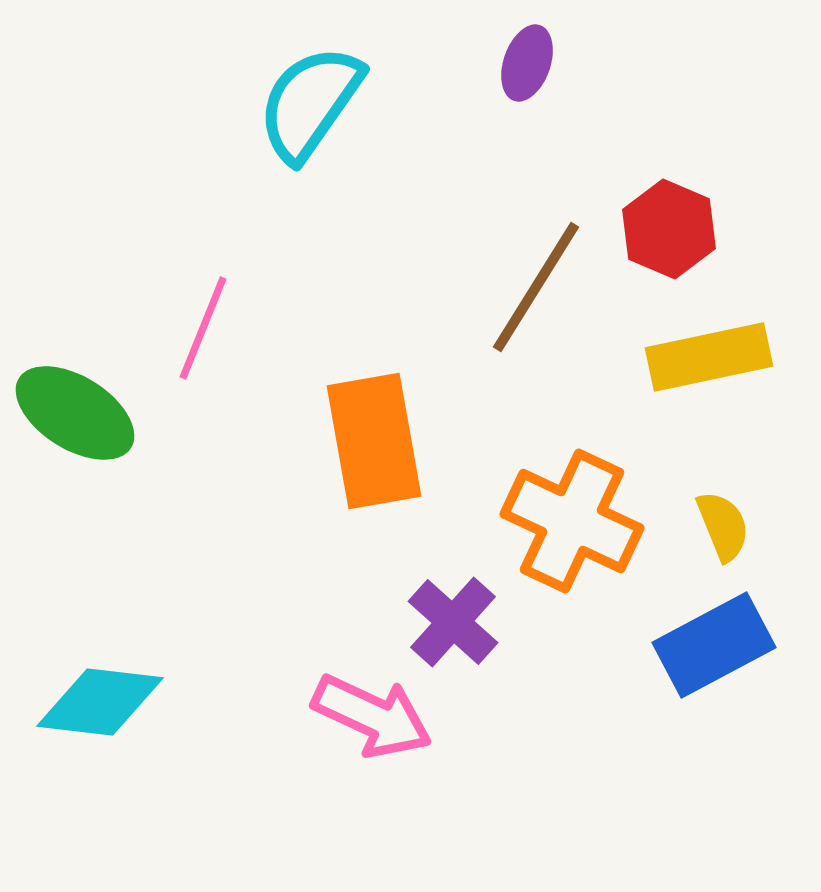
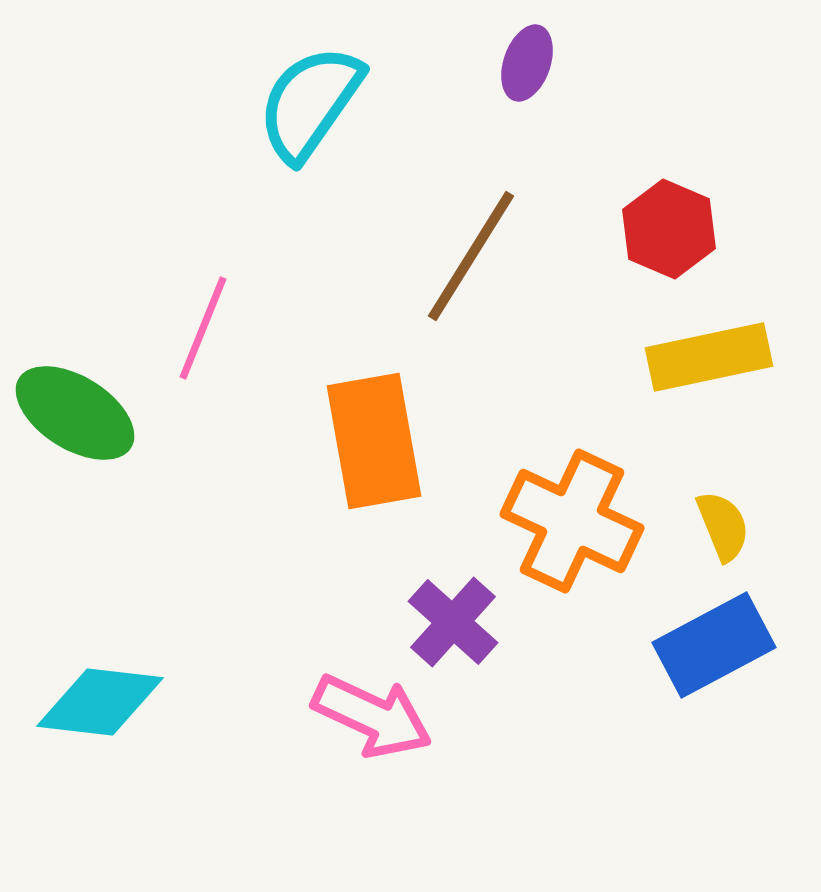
brown line: moved 65 px left, 31 px up
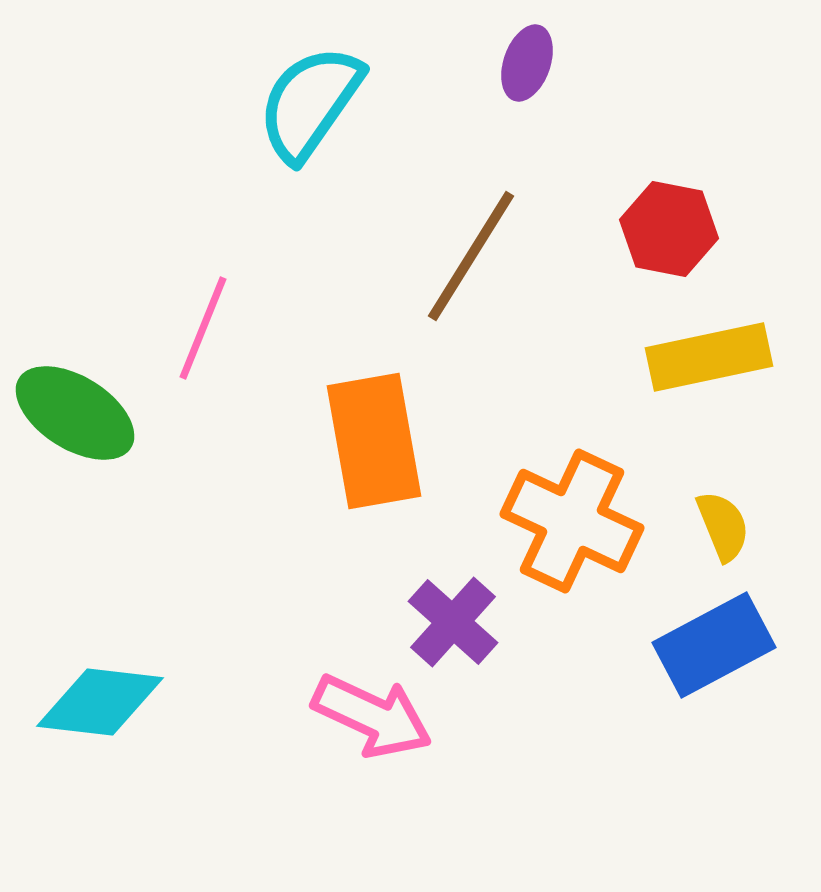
red hexagon: rotated 12 degrees counterclockwise
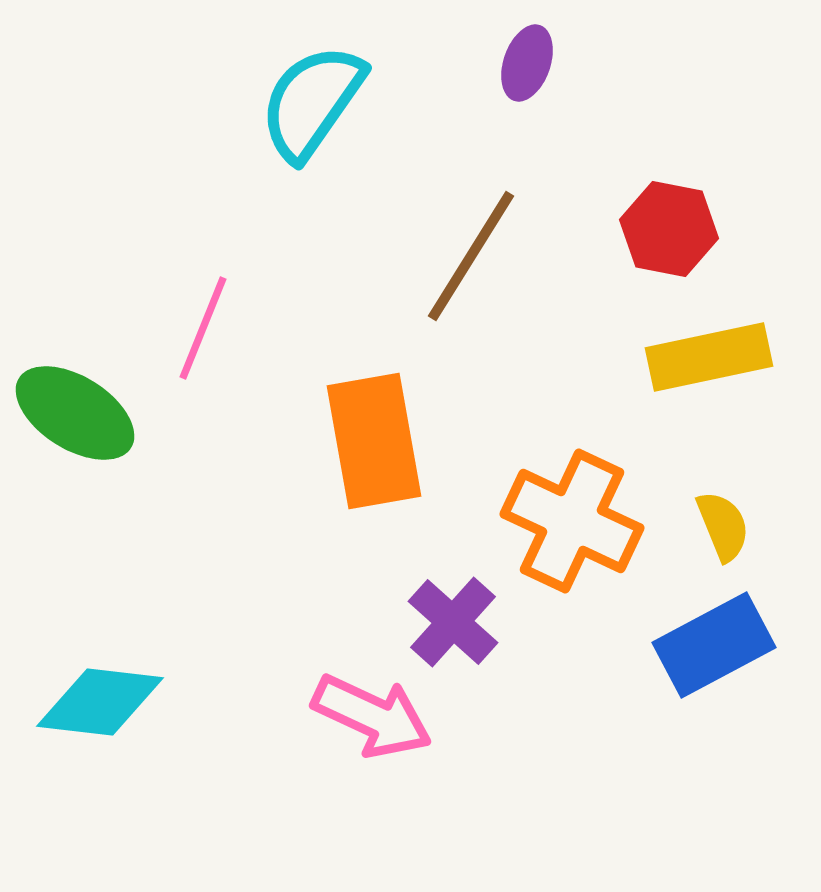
cyan semicircle: moved 2 px right, 1 px up
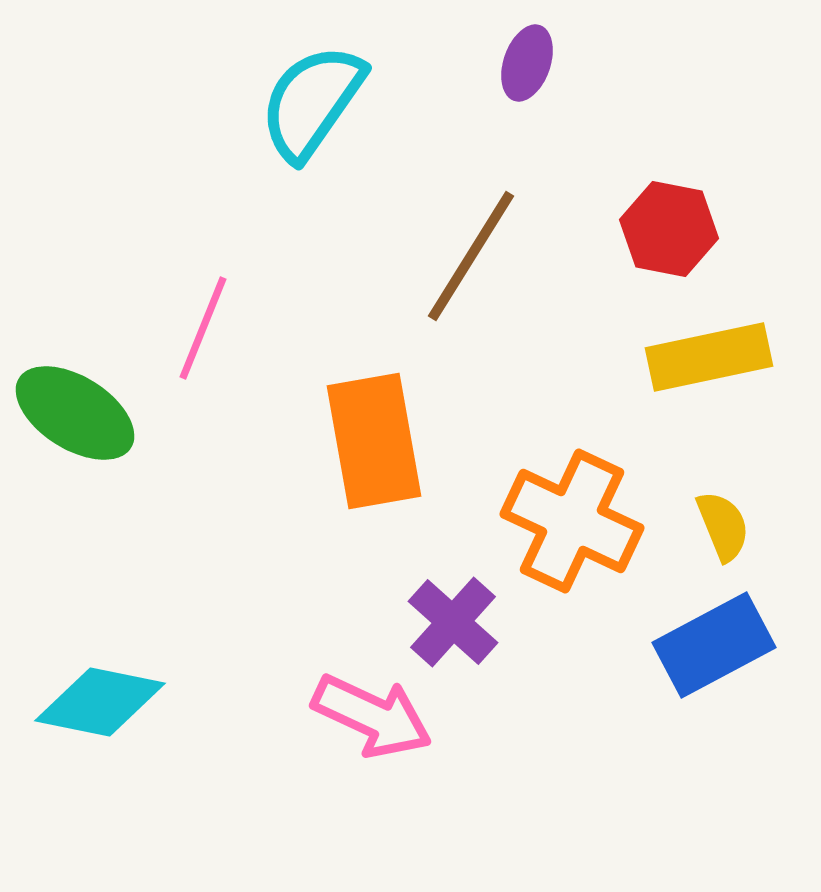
cyan diamond: rotated 5 degrees clockwise
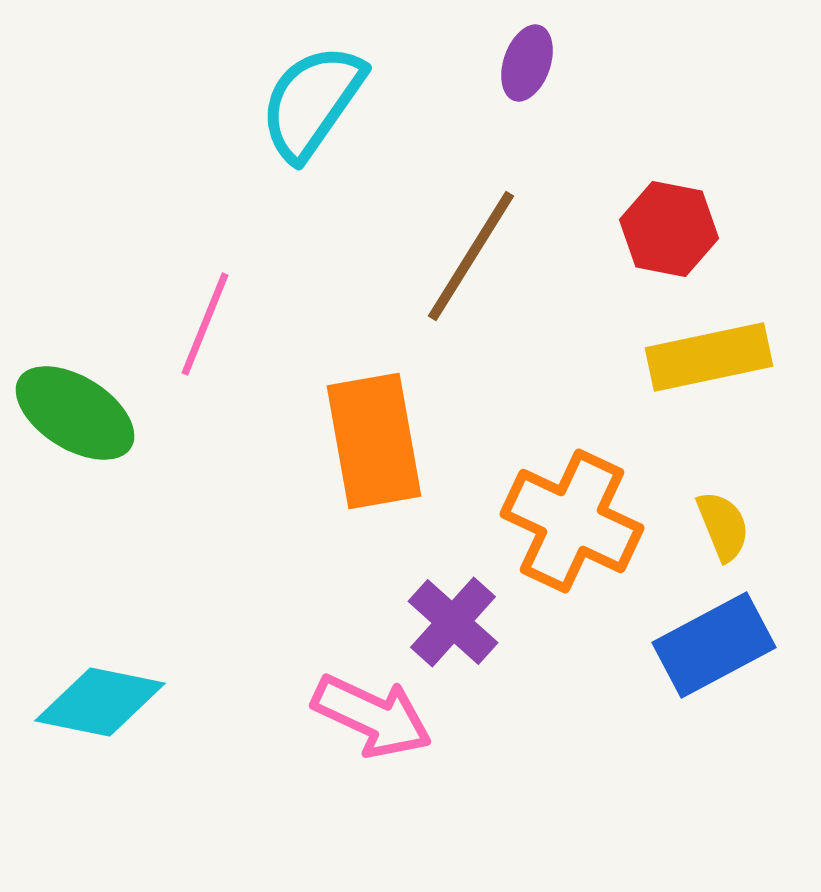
pink line: moved 2 px right, 4 px up
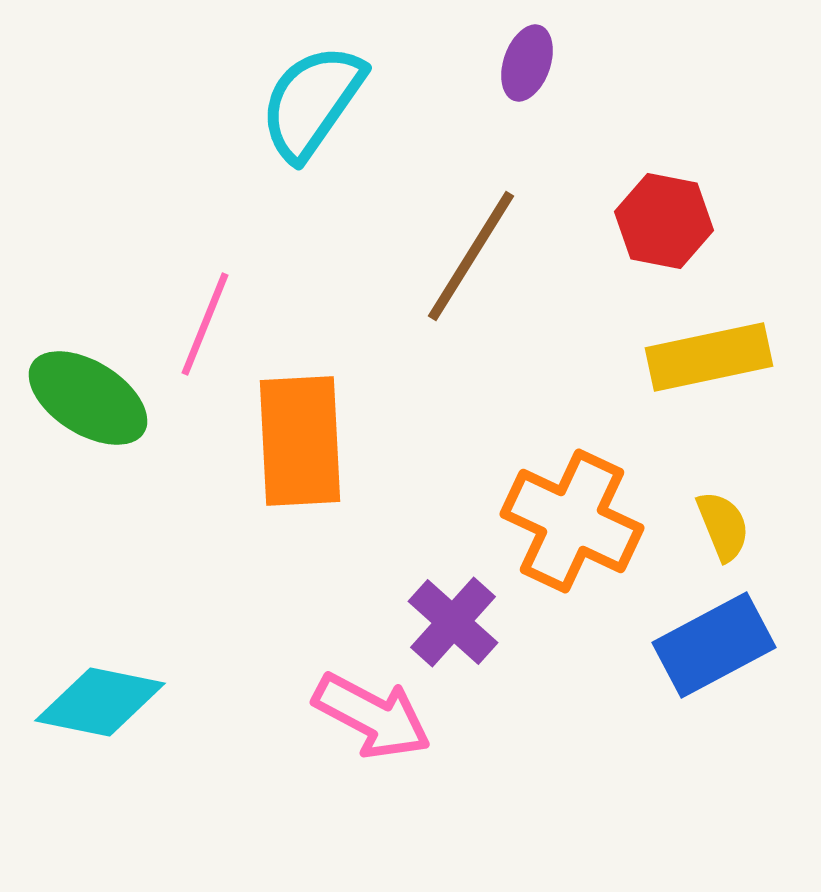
red hexagon: moved 5 px left, 8 px up
green ellipse: moved 13 px right, 15 px up
orange rectangle: moved 74 px left; rotated 7 degrees clockwise
pink arrow: rotated 3 degrees clockwise
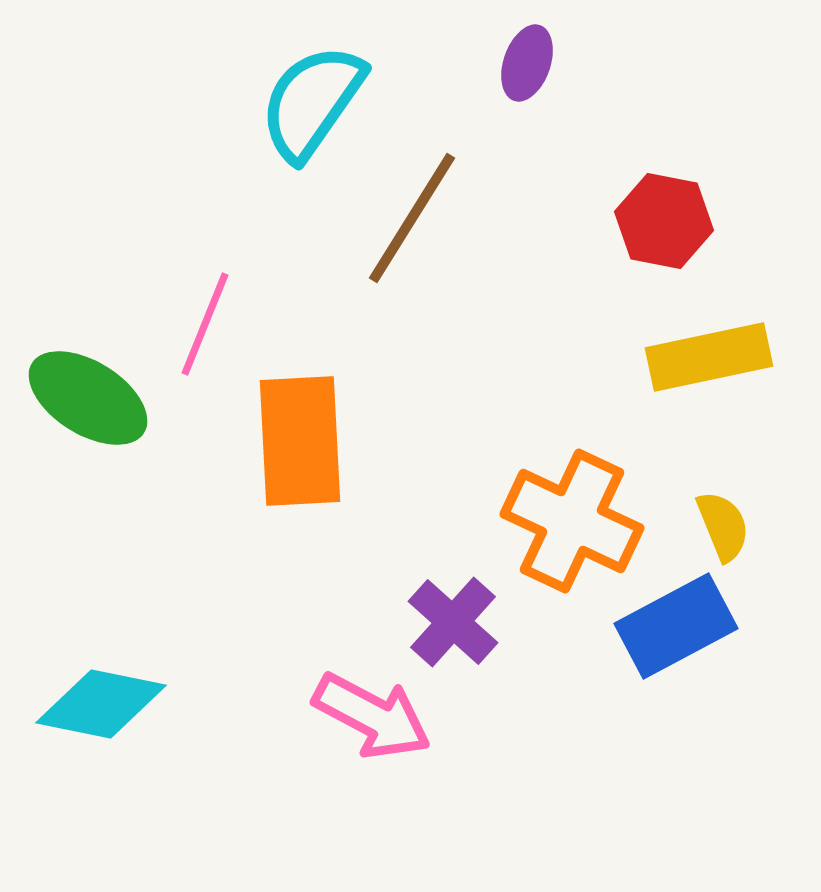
brown line: moved 59 px left, 38 px up
blue rectangle: moved 38 px left, 19 px up
cyan diamond: moved 1 px right, 2 px down
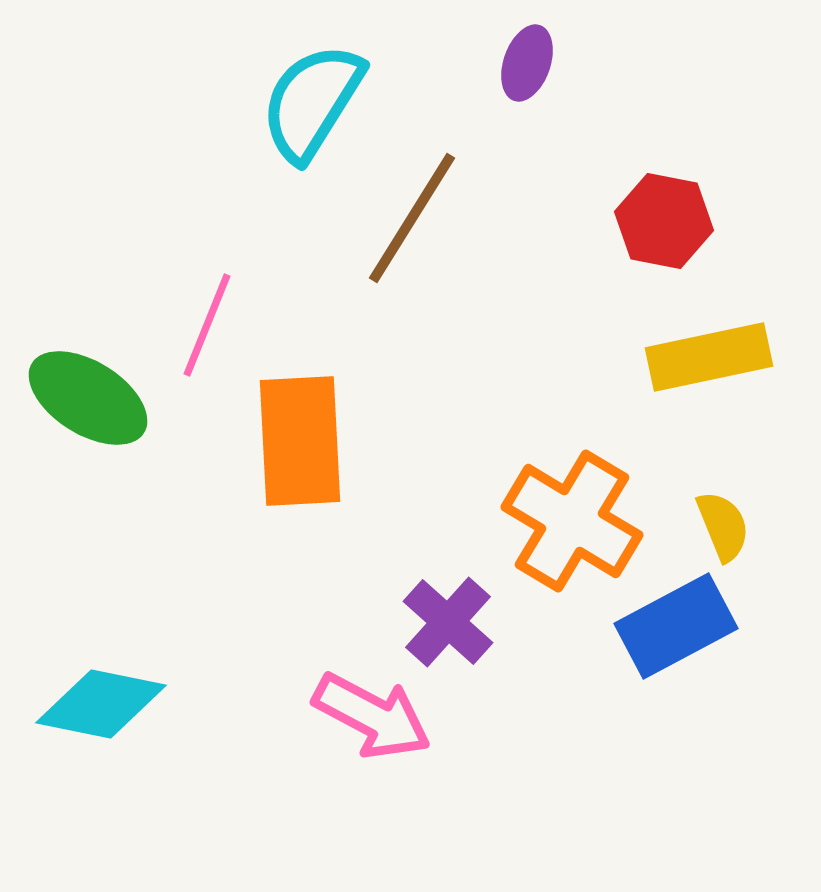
cyan semicircle: rotated 3 degrees counterclockwise
pink line: moved 2 px right, 1 px down
orange cross: rotated 6 degrees clockwise
purple cross: moved 5 px left
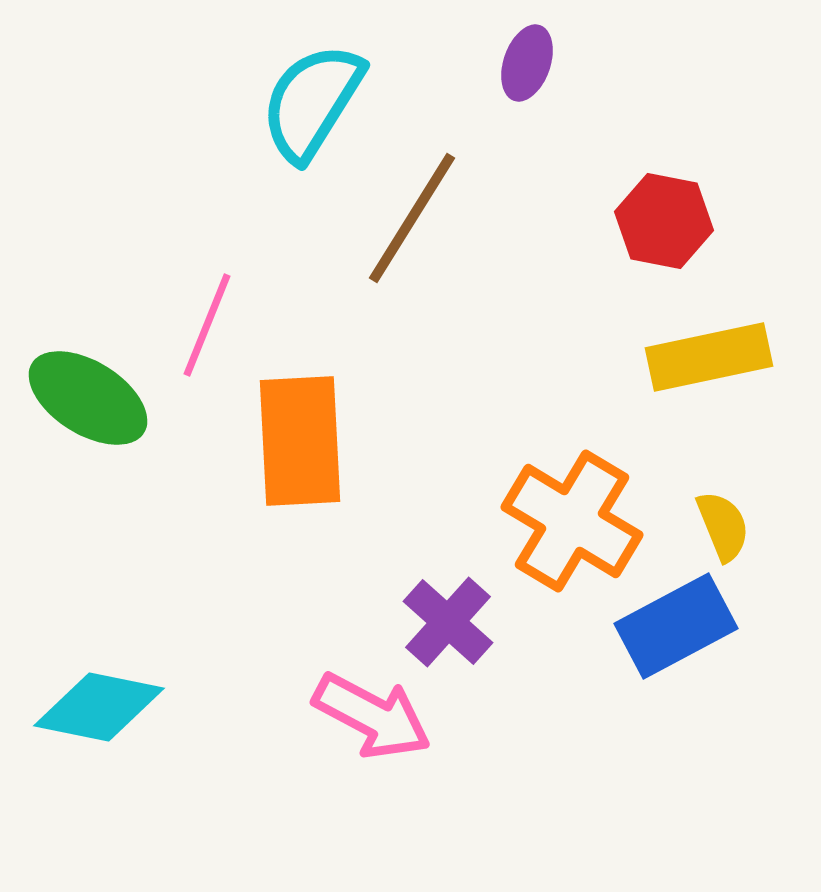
cyan diamond: moved 2 px left, 3 px down
